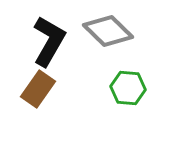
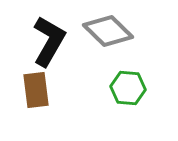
brown rectangle: moved 2 px left, 1 px down; rotated 42 degrees counterclockwise
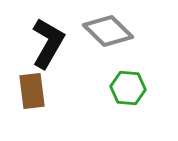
black L-shape: moved 1 px left, 2 px down
brown rectangle: moved 4 px left, 1 px down
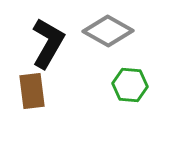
gray diamond: rotated 15 degrees counterclockwise
green hexagon: moved 2 px right, 3 px up
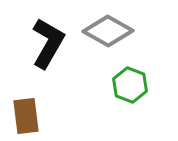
green hexagon: rotated 16 degrees clockwise
brown rectangle: moved 6 px left, 25 px down
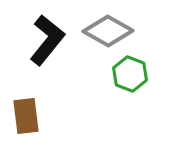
black L-shape: moved 1 px left, 3 px up; rotated 9 degrees clockwise
green hexagon: moved 11 px up
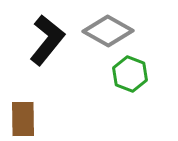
brown rectangle: moved 3 px left, 3 px down; rotated 6 degrees clockwise
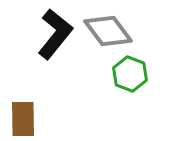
gray diamond: rotated 24 degrees clockwise
black L-shape: moved 8 px right, 6 px up
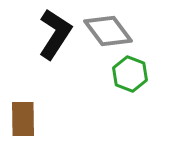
black L-shape: rotated 6 degrees counterclockwise
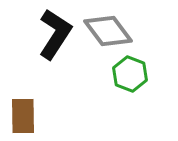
brown rectangle: moved 3 px up
